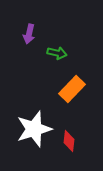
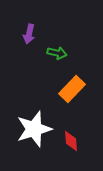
red diamond: moved 2 px right; rotated 10 degrees counterclockwise
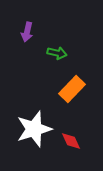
purple arrow: moved 2 px left, 2 px up
red diamond: rotated 20 degrees counterclockwise
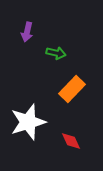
green arrow: moved 1 px left
white star: moved 6 px left, 7 px up
